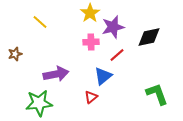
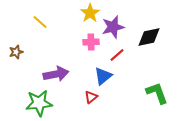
brown star: moved 1 px right, 2 px up
green L-shape: moved 1 px up
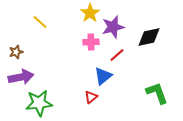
purple arrow: moved 35 px left, 3 px down
